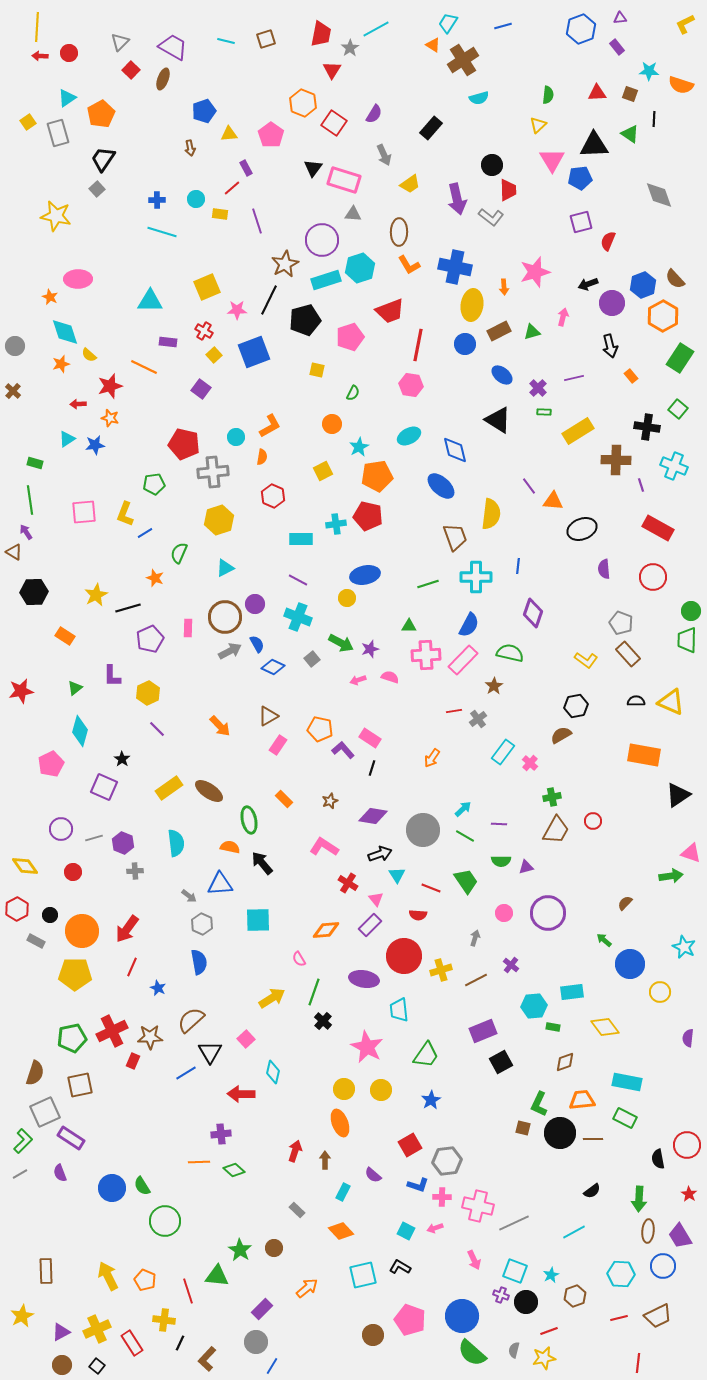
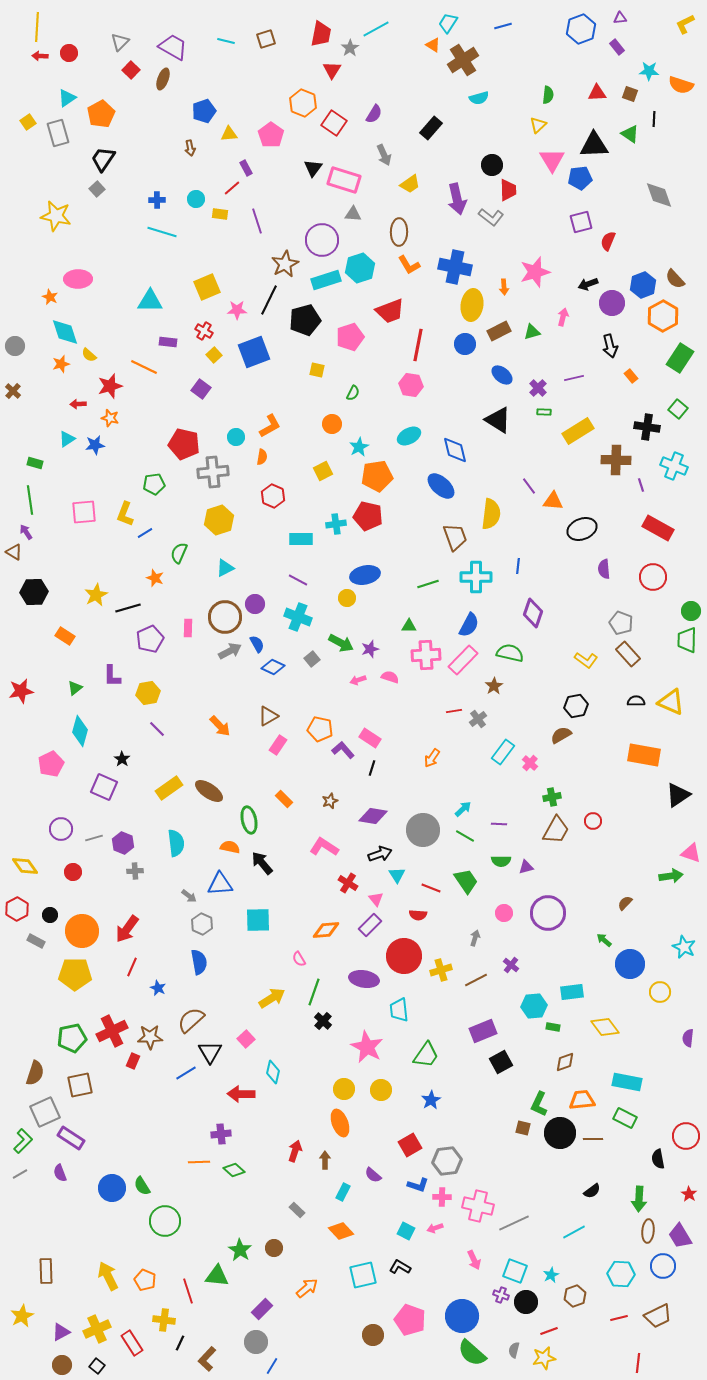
yellow hexagon at (148, 693): rotated 15 degrees clockwise
red circle at (687, 1145): moved 1 px left, 9 px up
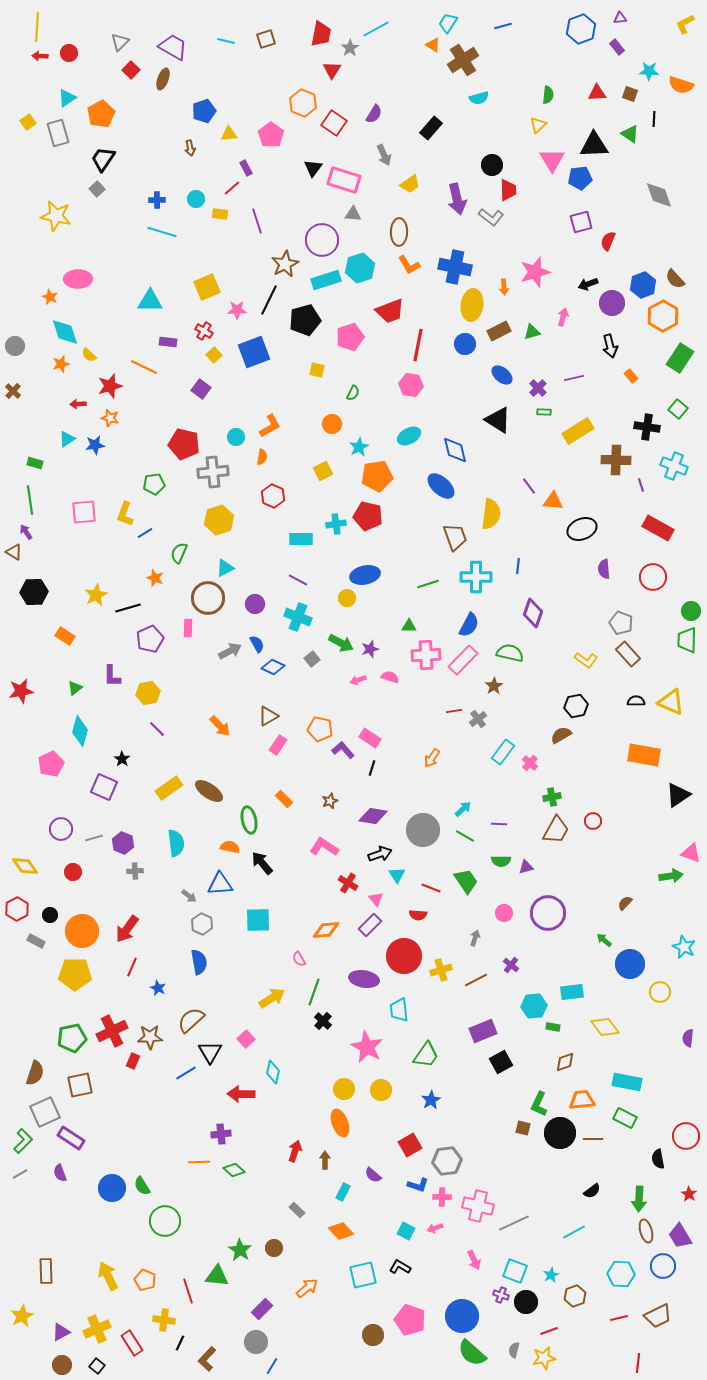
brown circle at (225, 617): moved 17 px left, 19 px up
brown ellipse at (648, 1231): moved 2 px left; rotated 20 degrees counterclockwise
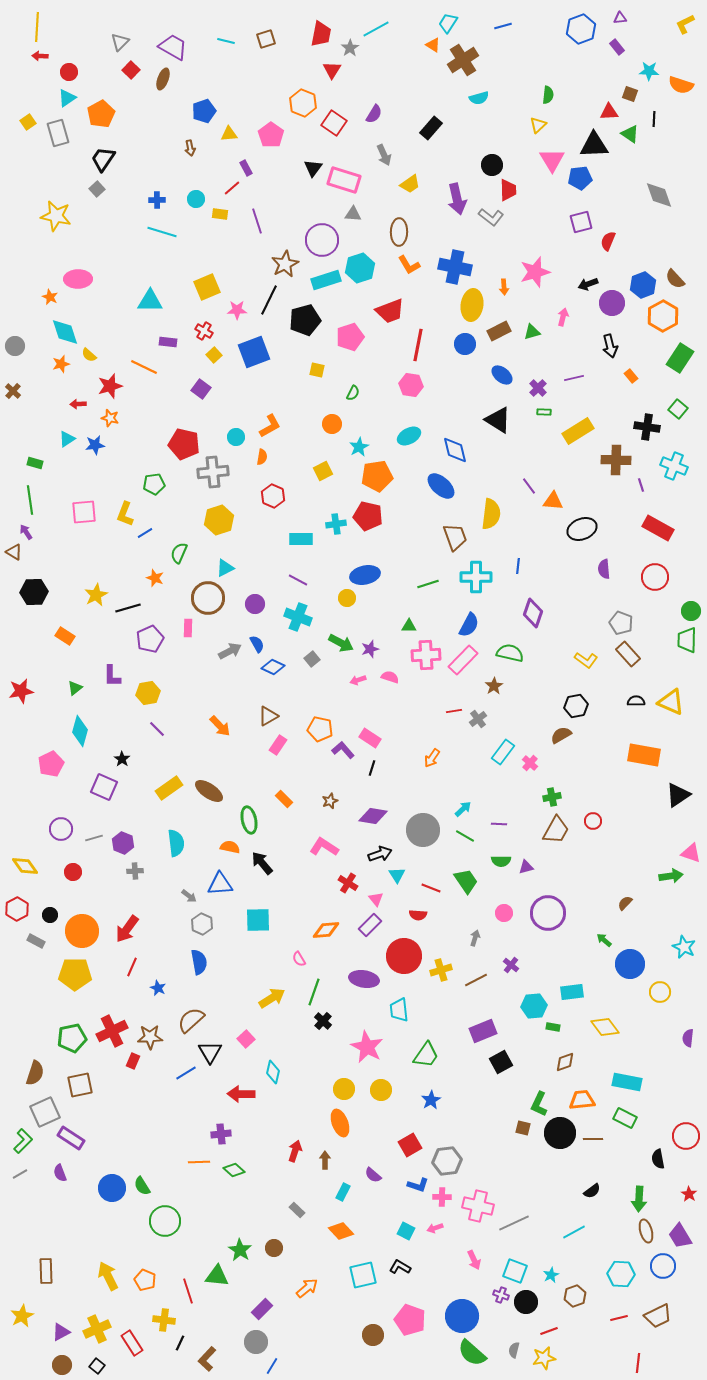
red circle at (69, 53): moved 19 px down
red triangle at (597, 93): moved 12 px right, 19 px down
red circle at (653, 577): moved 2 px right
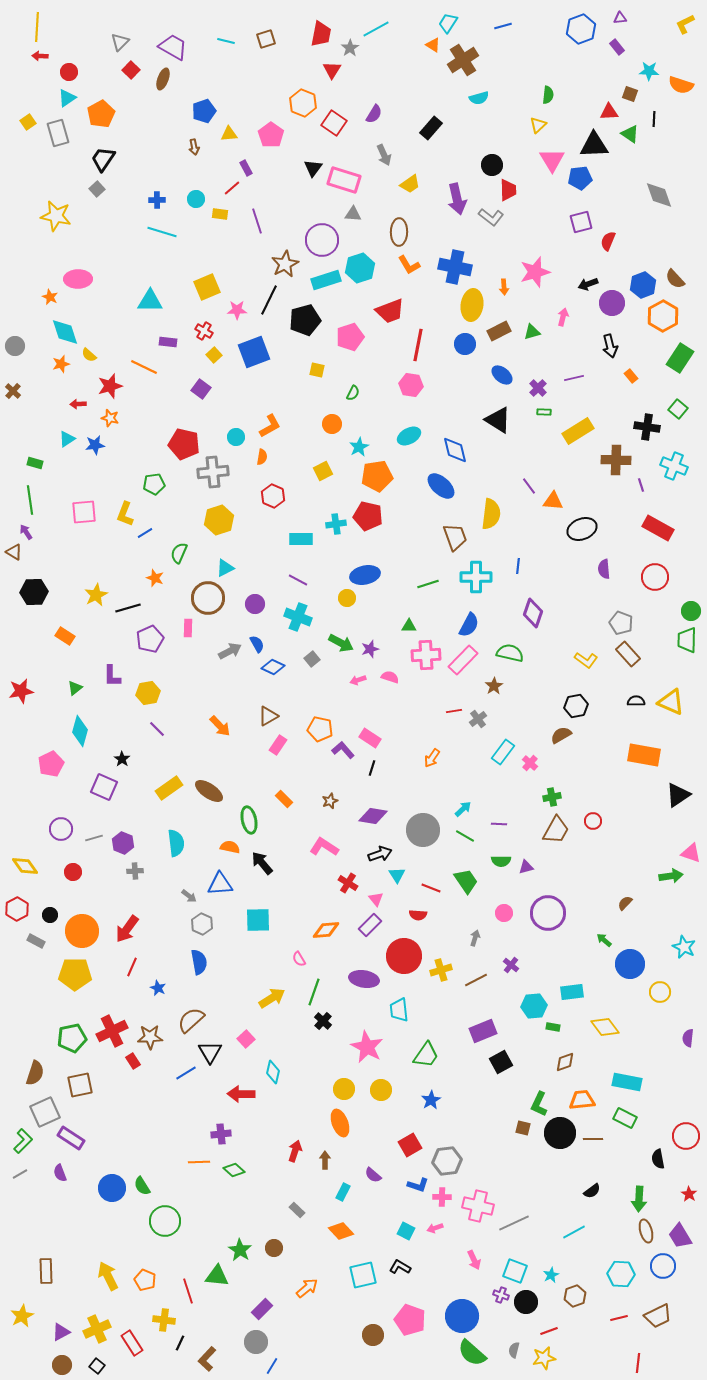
brown arrow at (190, 148): moved 4 px right, 1 px up
red rectangle at (133, 1061): rotated 56 degrees counterclockwise
